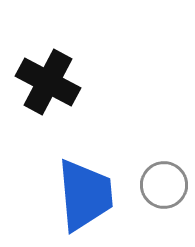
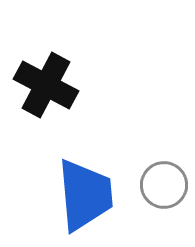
black cross: moved 2 px left, 3 px down
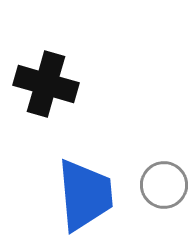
black cross: moved 1 px up; rotated 12 degrees counterclockwise
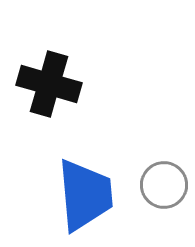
black cross: moved 3 px right
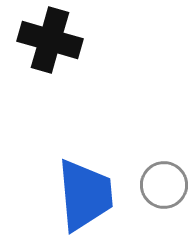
black cross: moved 1 px right, 44 px up
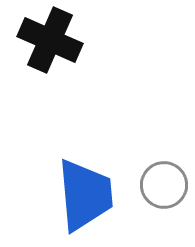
black cross: rotated 8 degrees clockwise
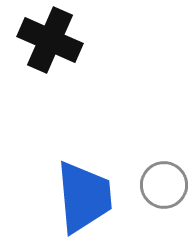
blue trapezoid: moved 1 px left, 2 px down
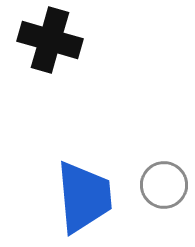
black cross: rotated 8 degrees counterclockwise
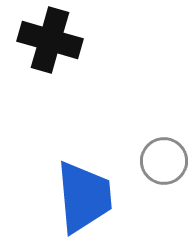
gray circle: moved 24 px up
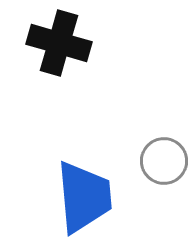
black cross: moved 9 px right, 3 px down
